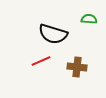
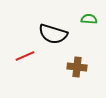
red line: moved 16 px left, 5 px up
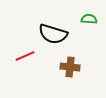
brown cross: moved 7 px left
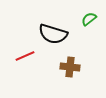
green semicircle: rotated 42 degrees counterclockwise
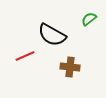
black semicircle: moved 1 px left, 1 px down; rotated 12 degrees clockwise
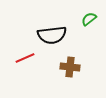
black semicircle: rotated 36 degrees counterclockwise
red line: moved 2 px down
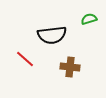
green semicircle: rotated 21 degrees clockwise
red line: moved 1 px down; rotated 66 degrees clockwise
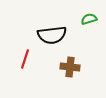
red line: rotated 66 degrees clockwise
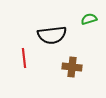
red line: moved 1 px left, 1 px up; rotated 24 degrees counterclockwise
brown cross: moved 2 px right
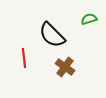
black semicircle: rotated 52 degrees clockwise
brown cross: moved 7 px left; rotated 30 degrees clockwise
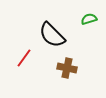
red line: rotated 42 degrees clockwise
brown cross: moved 2 px right, 1 px down; rotated 24 degrees counterclockwise
